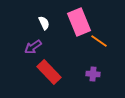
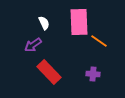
pink rectangle: rotated 20 degrees clockwise
purple arrow: moved 2 px up
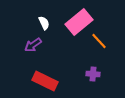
pink rectangle: rotated 52 degrees clockwise
orange line: rotated 12 degrees clockwise
red rectangle: moved 4 px left, 9 px down; rotated 20 degrees counterclockwise
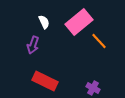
white semicircle: moved 1 px up
purple arrow: rotated 36 degrees counterclockwise
purple cross: moved 14 px down; rotated 24 degrees clockwise
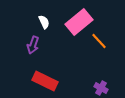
purple cross: moved 8 px right
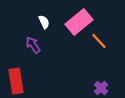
purple arrow: rotated 126 degrees clockwise
red rectangle: moved 29 px left; rotated 55 degrees clockwise
purple cross: rotated 16 degrees clockwise
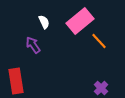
pink rectangle: moved 1 px right, 1 px up
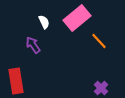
pink rectangle: moved 3 px left, 3 px up
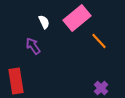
purple arrow: moved 1 px down
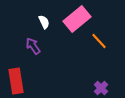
pink rectangle: moved 1 px down
